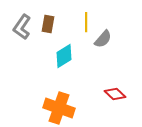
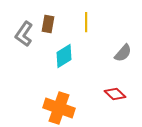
gray L-shape: moved 2 px right, 7 px down
gray semicircle: moved 20 px right, 14 px down
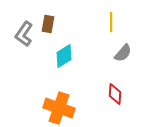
yellow line: moved 25 px right
red diamond: rotated 50 degrees clockwise
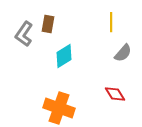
red diamond: rotated 35 degrees counterclockwise
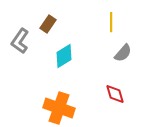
brown rectangle: rotated 24 degrees clockwise
gray L-shape: moved 4 px left, 7 px down
red diamond: rotated 15 degrees clockwise
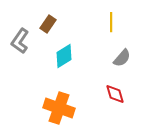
gray semicircle: moved 1 px left, 5 px down
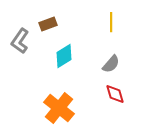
brown rectangle: rotated 36 degrees clockwise
gray semicircle: moved 11 px left, 6 px down
orange cross: rotated 20 degrees clockwise
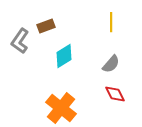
brown rectangle: moved 2 px left, 2 px down
red diamond: rotated 10 degrees counterclockwise
orange cross: moved 2 px right
